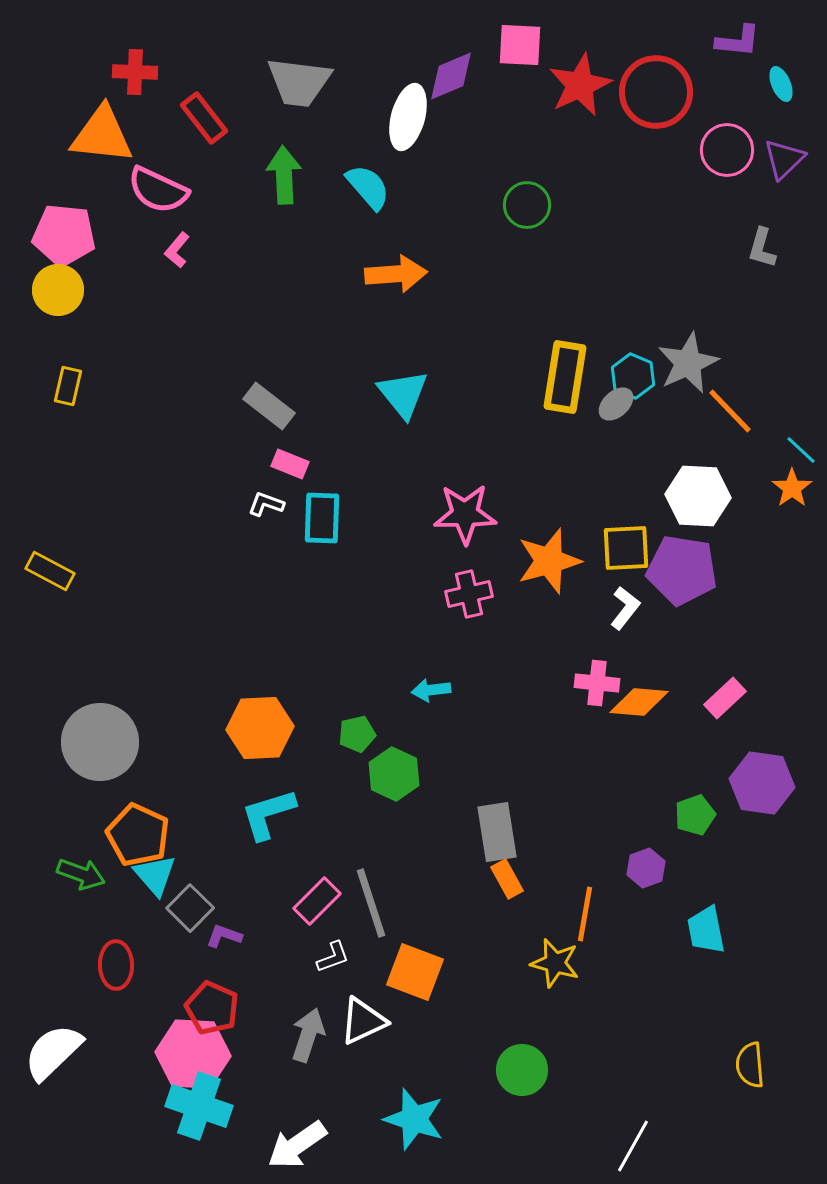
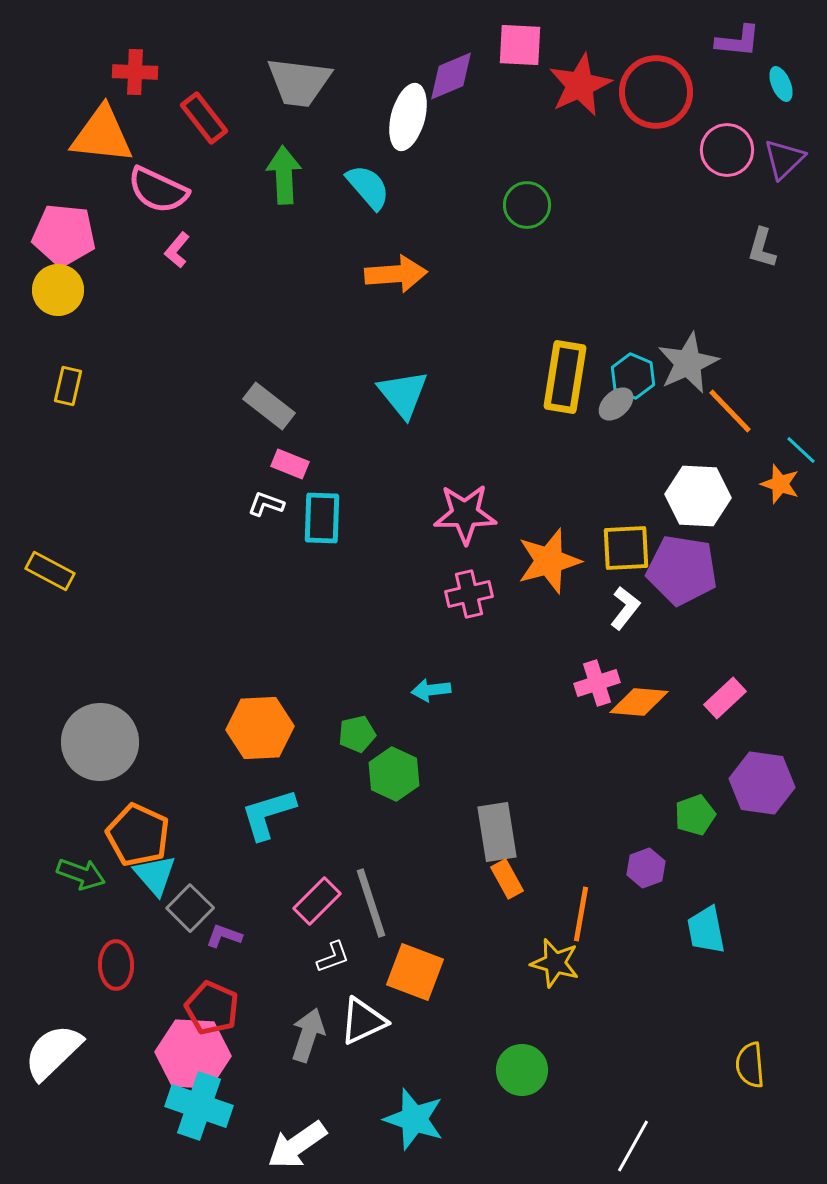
orange star at (792, 488): moved 12 px left, 4 px up; rotated 18 degrees counterclockwise
pink cross at (597, 683): rotated 24 degrees counterclockwise
orange line at (585, 914): moved 4 px left
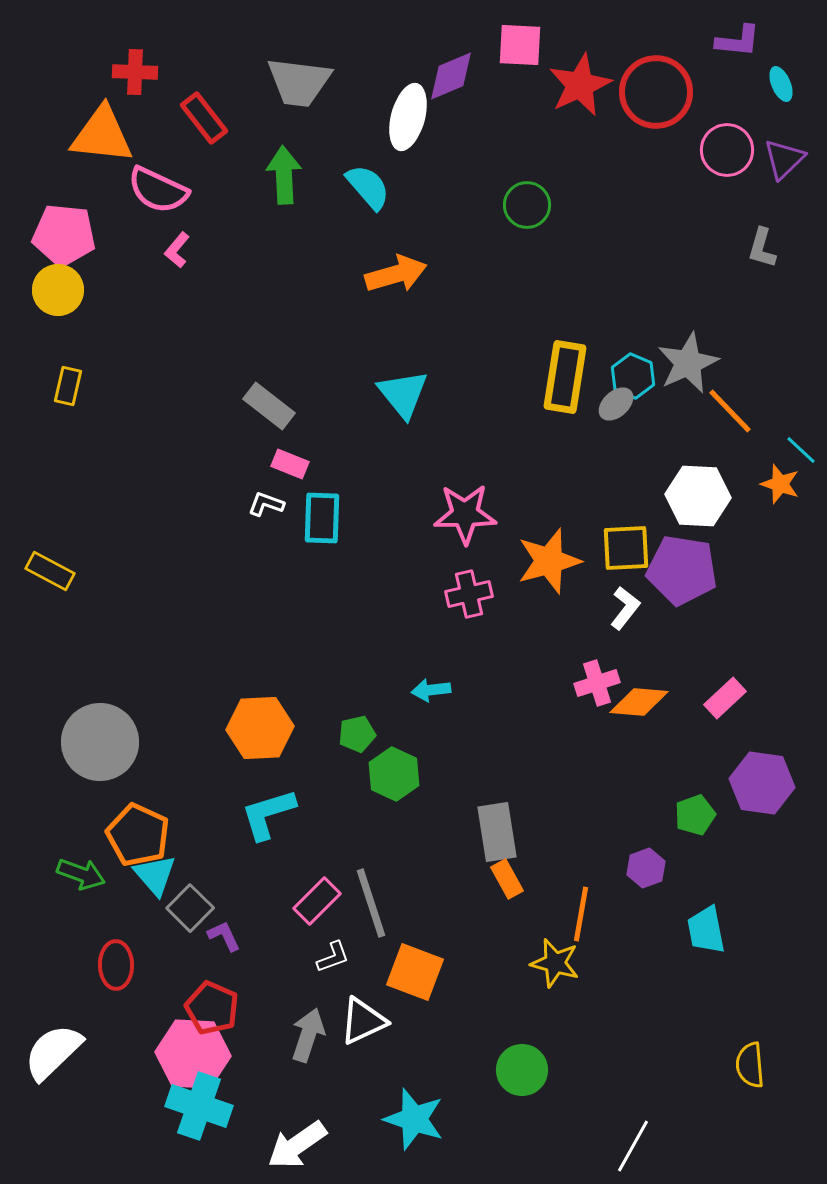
orange arrow at (396, 274): rotated 12 degrees counterclockwise
purple L-shape at (224, 936): rotated 45 degrees clockwise
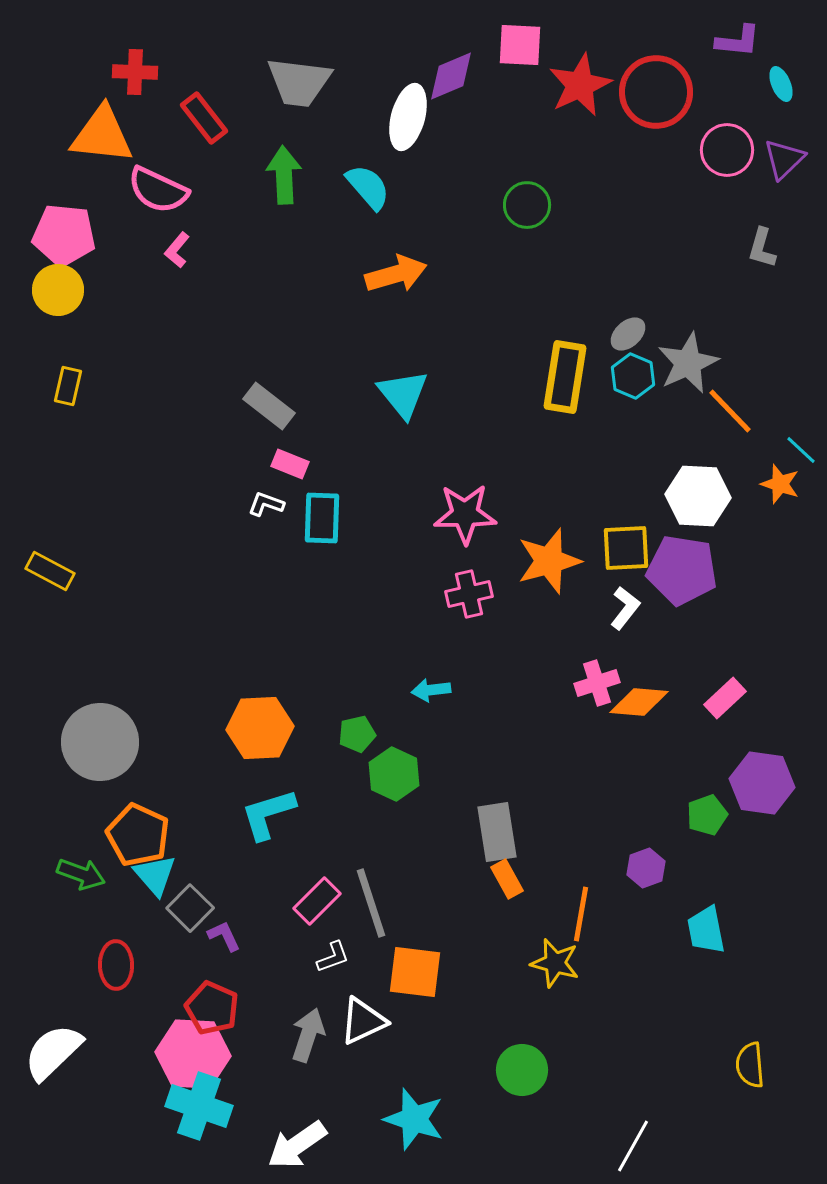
gray ellipse at (616, 404): moved 12 px right, 70 px up
green pentagon at (695, 815): moved 12 px right
orange square at (415, 972): rotated 14 degrees counterclockwise
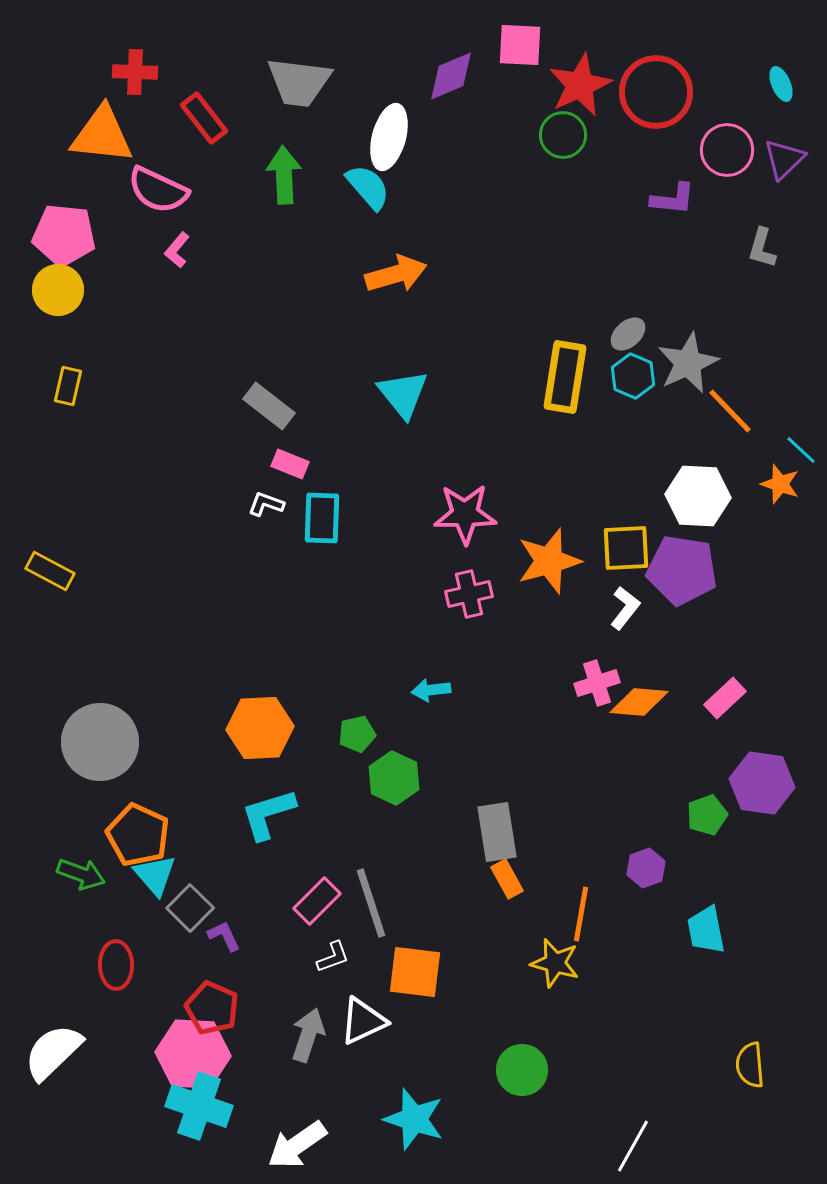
purple L-shape at (738, 41): moved 65 px left, 158 px down
white ellipse at (408, 117): moved 19 px left, 20 px down
green circle at (527, 205): moved 36 px right, 70 px up
green hexagon at (394, 774): moved 4 px down
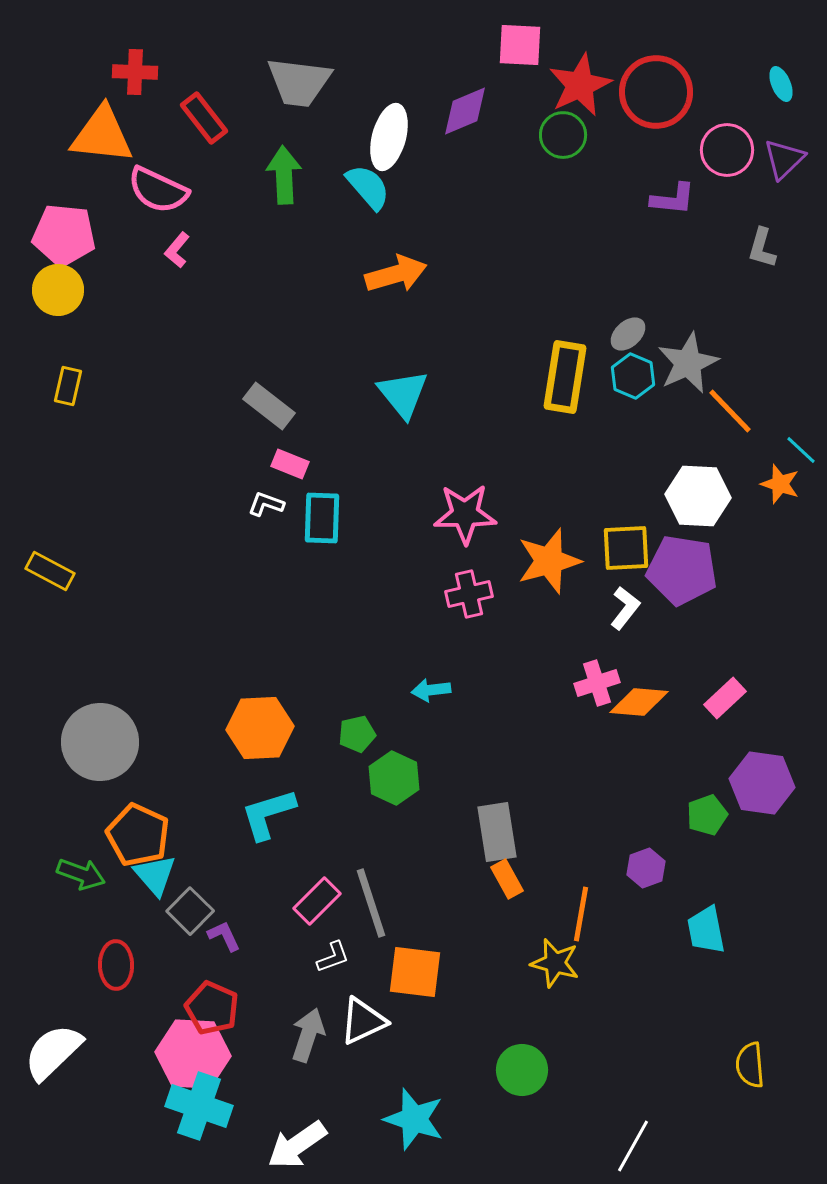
purple diamond at (451, 76): moved 14 px right, 35 px down
gray square at (190, 908): moved 3 px down
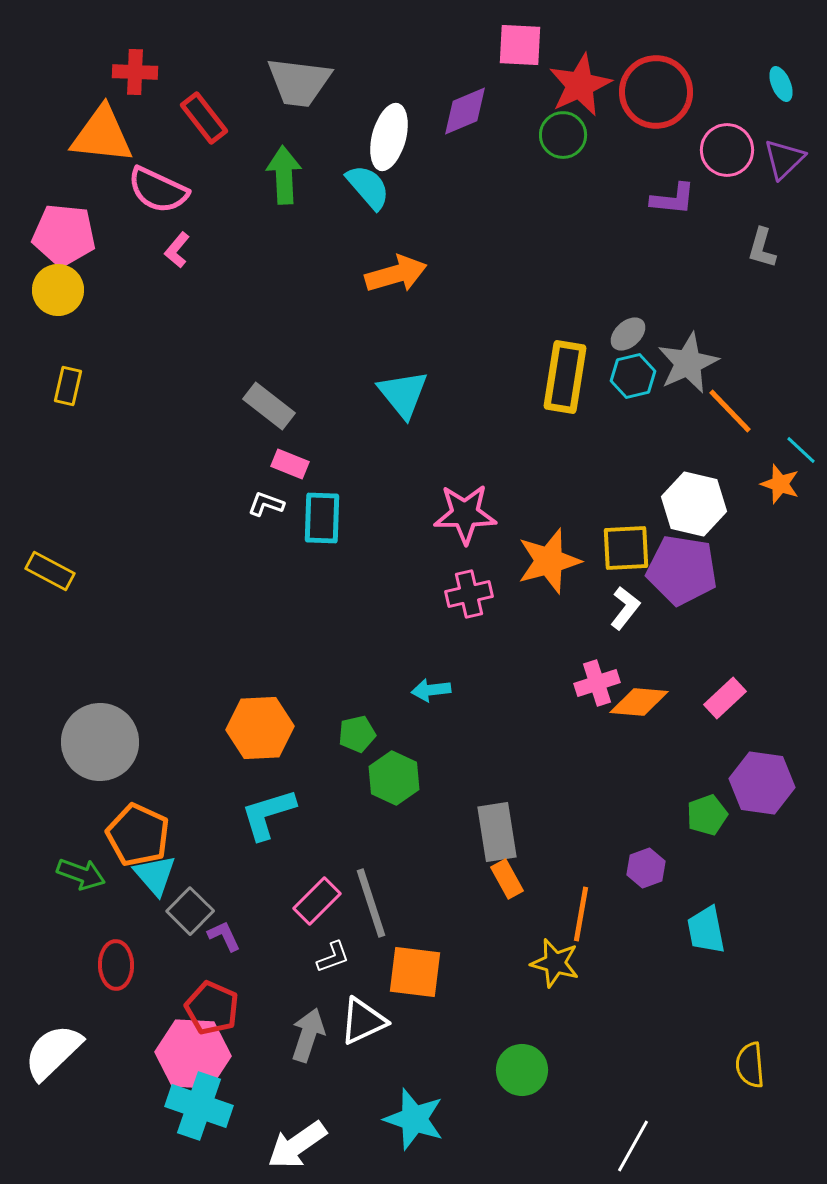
cyan hexagon at (633, 376): rotated 24 degrees clockwise
white hexagon at (698, 496): moved 4 px left, 8 px down; rotated 10 degrees clockwise
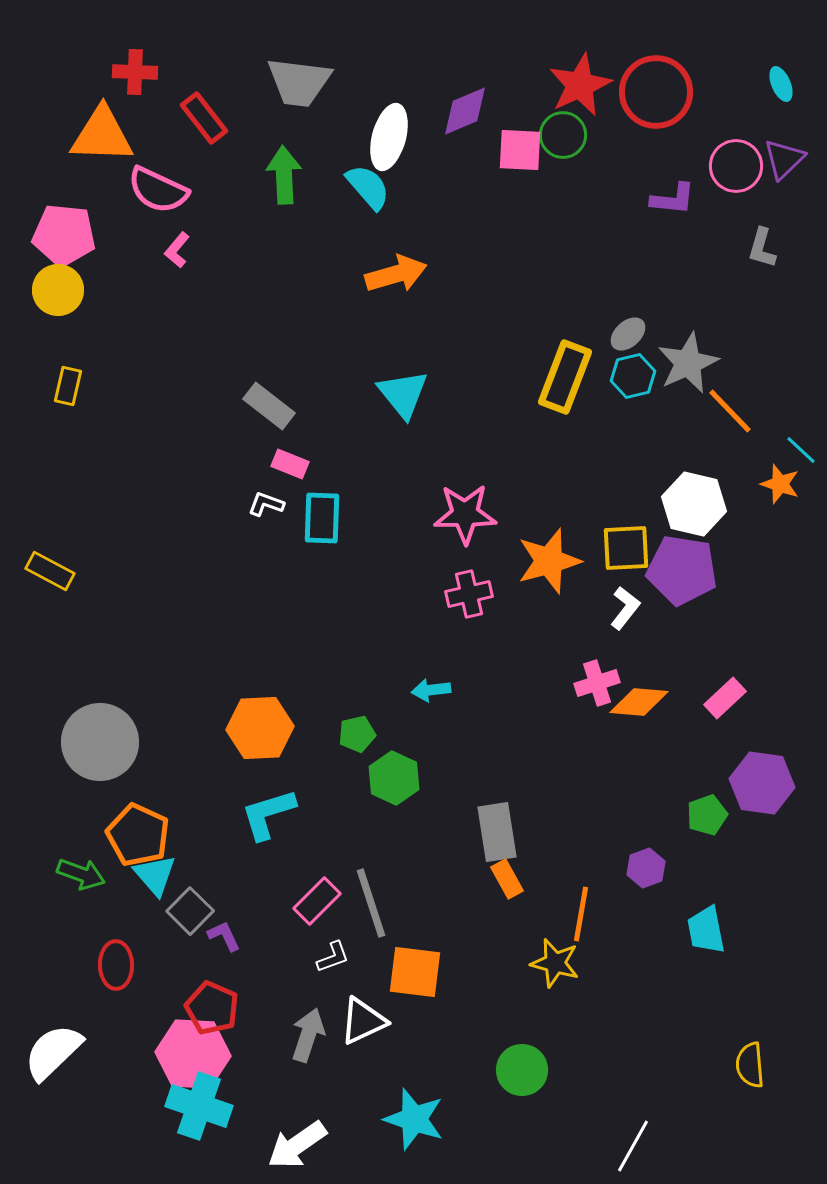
pink square at (520, 45): moved 105 px down
orange triangle at (102, 135): rotated 4 degrees counterclockwise
pink circle at (727, 150): moved 9 px right, 16 px down
yellow rectangle at (565, 377): rotated 12 degrees clockwise
